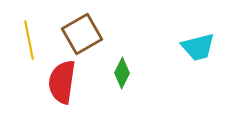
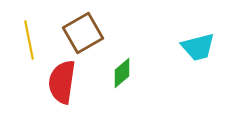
brown square: moved 1 px right, 1 px up
green diamond: rotated 24 degrees clockwise
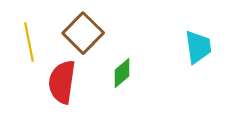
brown square: rotated 15 degrees counterclockwise
yellow line: moved 2 px down
cyan trapezoid: rotated 84 degrees counterclockwise
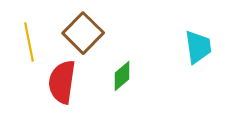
green diamond: moved 3 px down
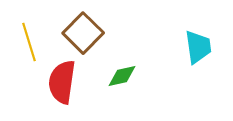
yellow line: rotated 6 degrees counterclockwise
green diamond: rotated 28 degrees clockwise
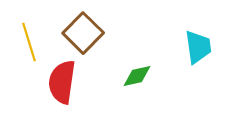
green diamond: moved 15 px right
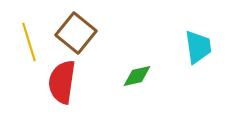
brown square: moved 7 px left; rotated 6 degrees counterclockwise
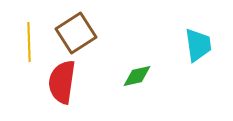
brown square: rotated 18 degrees clockwise
yellow line: rotated 15 degrees clockwise
cyan trapezoid: moved 2 px up
